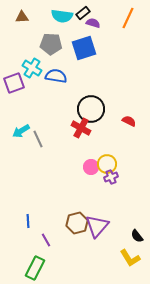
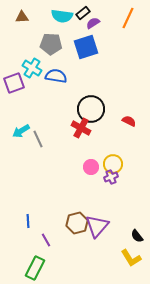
purple semicircle: rotated 48 degrees counterclockwise
blue square: moved 2 px right, 1 px up
yellow circle: moved 6 px right
yellow L-shape: moved 1 px right
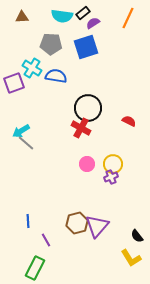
black circle: moved 3 px left, 1 px up
gray line: moved 12 px left, 4 px down; rotated 24 degrees counterclockwise
pink circle: moved 4 px left, 3 px up
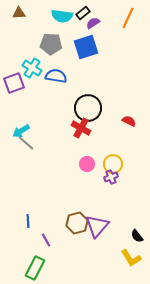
brown triangle: moved 3 px left, 4 px up
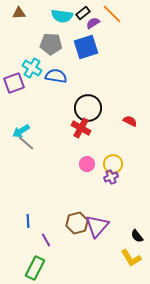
orange line: moved 16 px left, 4 px up; rotated 70 degrees counterclockwise
red semicircle: moved 1 px right
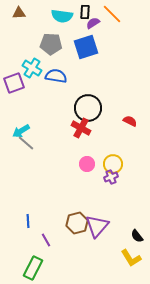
black rectangle: moved 2 px right, 1 px up; rotated 48 degrees counterclockwise
green rectangle: moved 2 px left
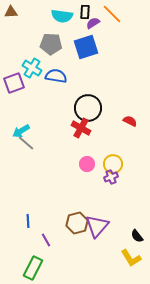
brown triangle: moved 8 px left, 1 px up
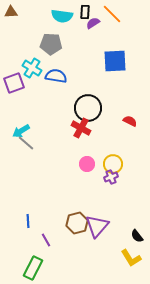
blue square: moved 29 px right, 14 px down; rotated 15 degrees clockwise
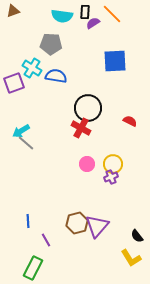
brown triangle: moved 2 px right, 1 px up; rotated 16 degrees counterclockwise
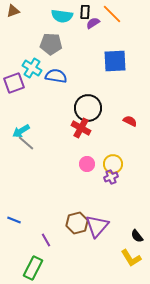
blue line: moved 14 px left, 1 px up; rotated 64 degrees counterclockwise
